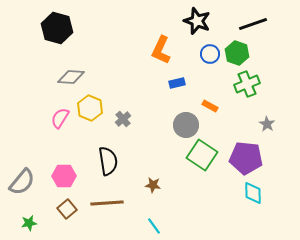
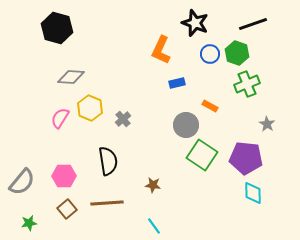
black star: moved 2 px left, 2 px down
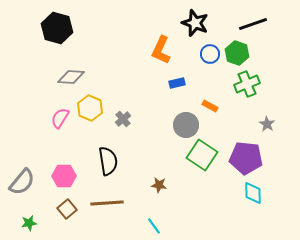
brown star: moved 6 px right
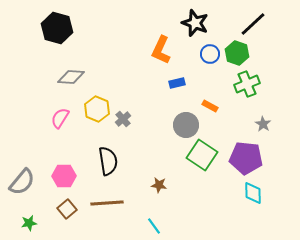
black line: rotated 24 degrees counterclockwise
yellow hexagon: moved 7 px right, 1 px down
gray star: moved 4 px left
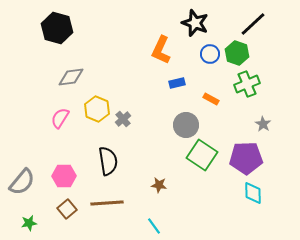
gray diamond: rotated 12 degrees counterclockwise
orange rectangle: moved 1 px right, 7 px up
purple pentagon: rotated 8 degrees counterclockwise
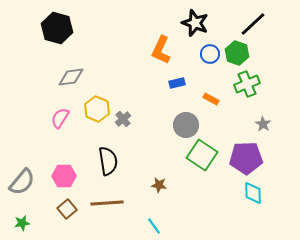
green star: moved 7 px left
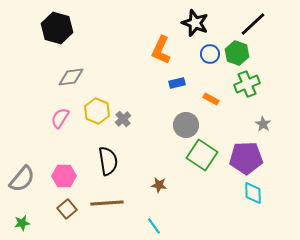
yellow hexagon: moved 2 px down
gray semicircle: moved 3 px up
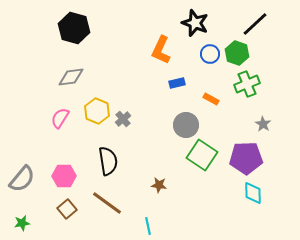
black line: moved 2 px right
black hexagon: moved 17 px right
brown line: rotated 40 degrees clockwise
cyan line: moved 6 px left; rotated 24 degrees clockwise
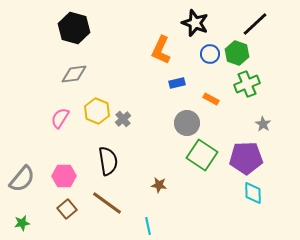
gray diamond: moved 3 px right, 3 px up
gray circle: moved 1 px right, 2 px up
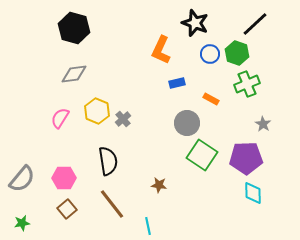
pink hexagon: moved 2 px down
brown line: moved 5 px right, 1 px down; rotated 16 degrees clockwise
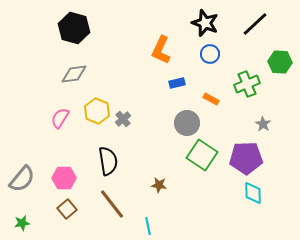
black star: moved 10 px right
green hexagon: moved 43 px right, 9 px down; rotated 15 degrees counterclockwise
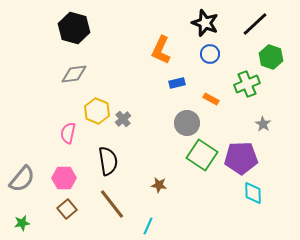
green hexagon: moved 9 px left, 5 px up; rotated 15 degrees clockwise
pink semicircle: moved 8 px right, 15 px down; rotated 20 degrees counterclockwise
purple pentagon: moved 5 px left
cyan line: rotated 36 degrees clockwise
